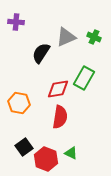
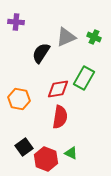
orange hexagon: moved 4 px up
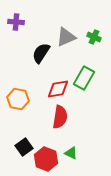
orange hexagon: moved 1 px left
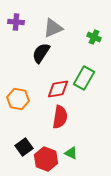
gray triangle: moved 13 px left, 9 px up
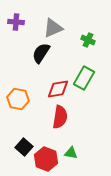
green cross: moved 6 px left, 3 px down
black square: rotated 12 degrees counterclockwise
green triangle: rotated 16 degrees counterclockwise
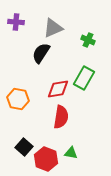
red semicircle: moved 1 px right
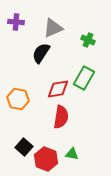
green triangle: moved 1 px right, 1 px down
